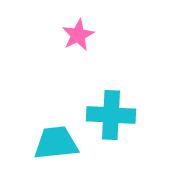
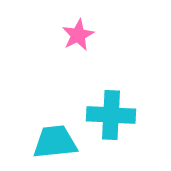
cyan trapezoid: moved 1 px left, 1 px up
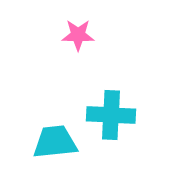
pink star: rotated 28 degrees clockwise
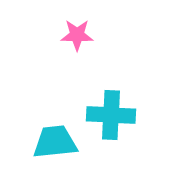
pink star: moved 1 px left
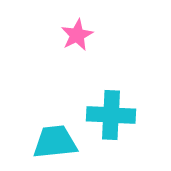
pink star: rotated 28 degrees counterclockwise
